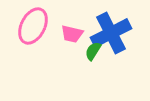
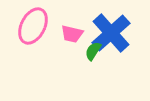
blue cross: rotated 15 degrees counterclockwise
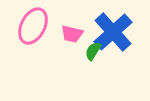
blue cross: moved 2 px right, 1 px up
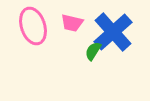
pink ellipse: rotated 45 degrees counterclockwise
pink trapezoid: moved 11 px up
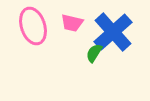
green semicircle: moved 1 px right, 2 px down
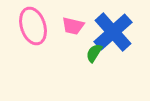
pink trapezoid: moved 1 px right, 3 px down
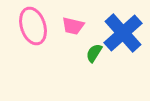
blue cross: moved 10 px right, 1 px down
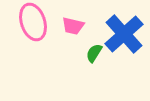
pink ellipse: moved 4 px up
blue cross: moved 1 px right, 1 px down
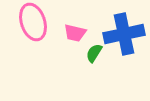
pink trapezoid: moved 2 px right, 7 px down
blue cross: rotated 30 degrees clockwise
